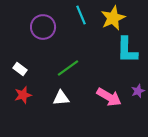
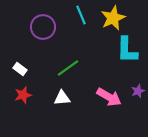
white triangle: moved 1 px right
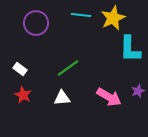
cyan line: rotated 60 degrees counterclockwise
purple circle: moved 7 px left, 4 px up
cyan L-shape: moved 3 px right, 1 px up
red star: rotated 30 degrees counterclockwise
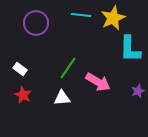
green line: rotated 20 degrees counterclockwise
pink arrow: moved 11 px left, 15 px up
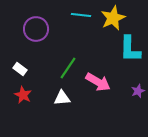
purple circle: moved 6 px down
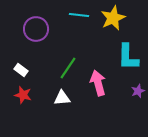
cyan line: moved 2 px left
cyan L-shape: moved 2 px left, 8 px down
white rectangle: moved 1 px right, 1 px down
pink arrow: moved 1 px down; rotated 135 degrees counterclockwise
red star: rotated 12 degrees counterclockwise
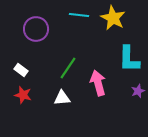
yellow star: rotated 20 degrees counterclockwise
cyan L-shape: moved 1 px right, 2 px down
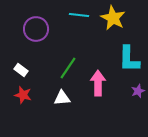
pink arrow: rotated 15 degrees clockwise
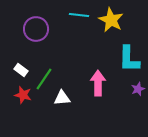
yellow star: moved 2 px left, 2 px down
green line: moved 24 px left, 11 px down
purple star: moved 2 px up
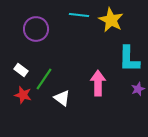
white triangle: rotated 42 degrees clockwise
